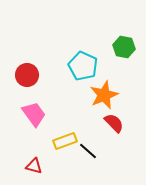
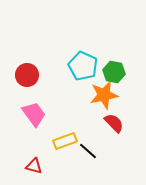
green hexagon: moved 10 px left, 25 px down
orange star: rotated 12 degrees clockwise
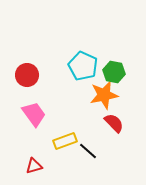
red triangle: rotated 30 degrees counterclockwise
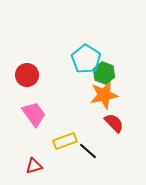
cyan pentagon: moved 3 px right, 7 px up; rotated 8 degrees clockwise
green hexagon: moved 10 px left, 1 px down; rotated 10 degrees clockwise
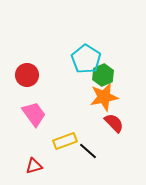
green hexagon: moved 1 px left, 2 px down; rotated 15 degrees clockwise
orange star: moved 2 px down
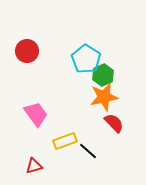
red circle: moved 24 px up
pink trapezoid: moved 2 px right
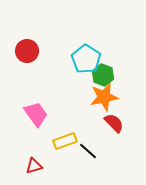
green hexagon: rotated 15 degrees counterclockwise
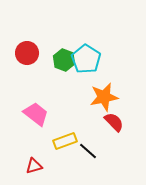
red circle: moved 2 px down
green hexagon: moved 39 px left, 15 px up
pink trapezoid: rotated 16 degrees counterclockwise
red semicircle: moved 1 px up
